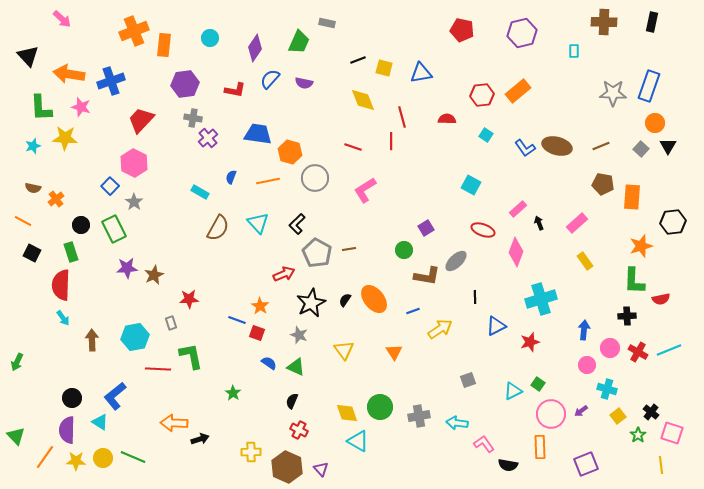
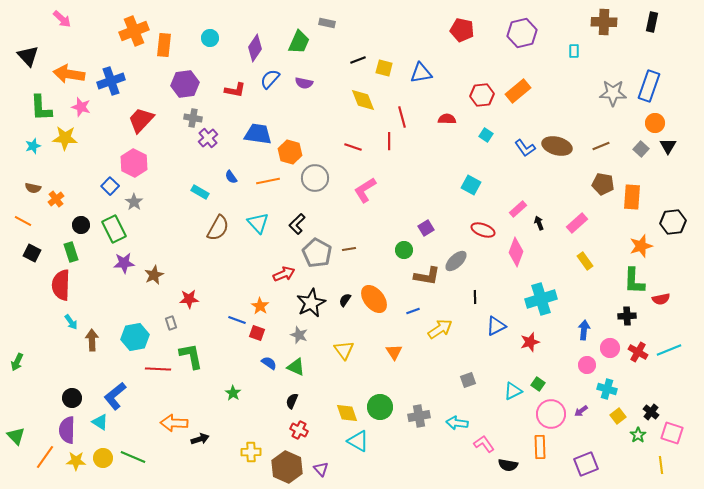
red line at (391, 141): moved 2 px left
blue semicircle at (231, 177): rotated 56 degrees counterclockwise
purple star at (127, 268): moved 3 px left, 5 px up
cyan arrow at (63, 318): moved 8 px right, 4 px down
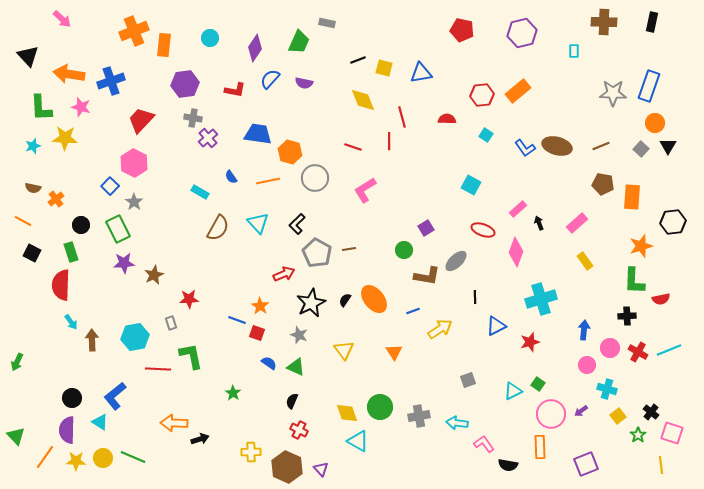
green rectangle at (114, 229): moved 4 px right
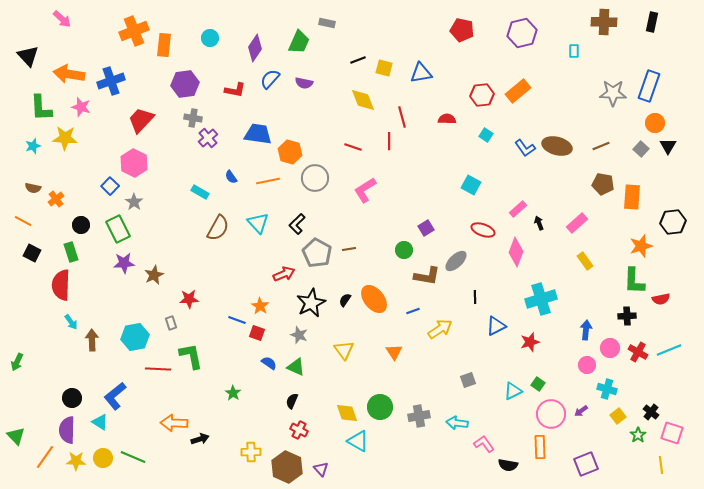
blue arrow at (584, 330): moved 2 px right
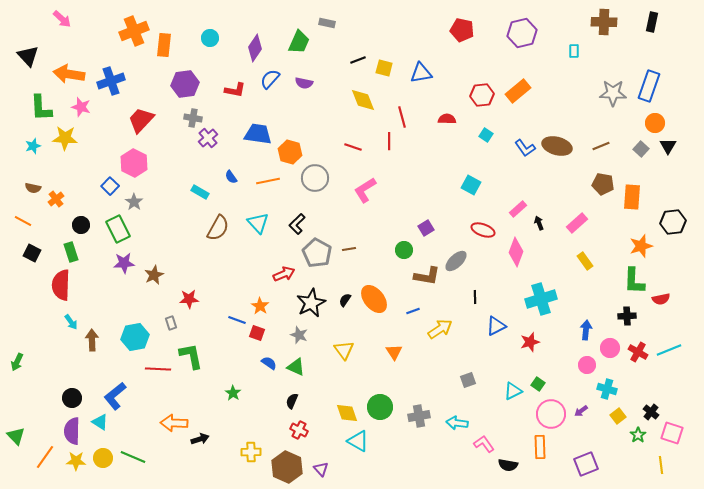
purple semicircle at (67, 430): moved 5 px right, 1 px down
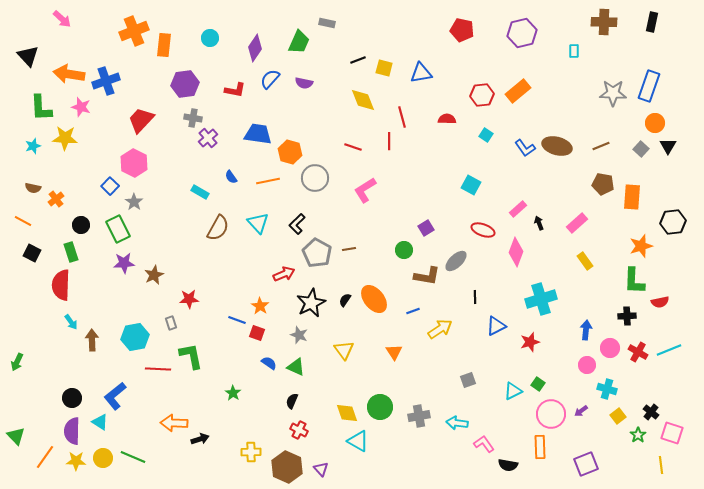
blue cross at (111, 81): moved 5 px left
red semicircle at (661, 299): moved 1 px left, 3 px down
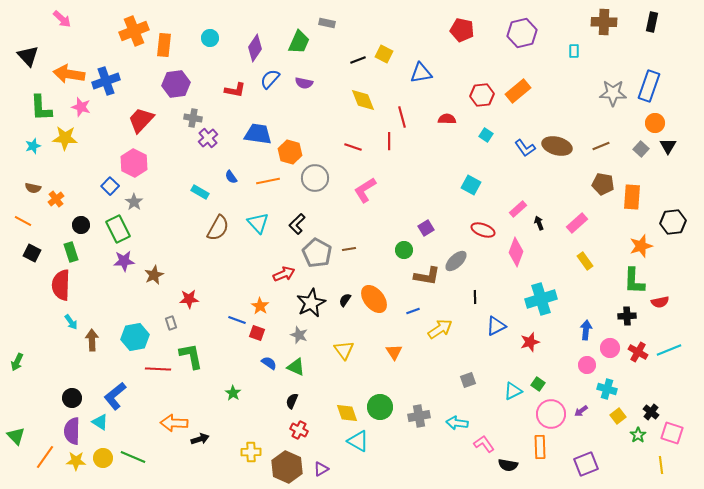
yellow square at (384, 68): moved 14 px up; rotated 12 degrees clockwise
purple hexagon at (185, 84): moved 9 px left
purple star at (124, 263): moved 2 px up
purple triangle at (321, 469): rotated 42 degrees clockwise
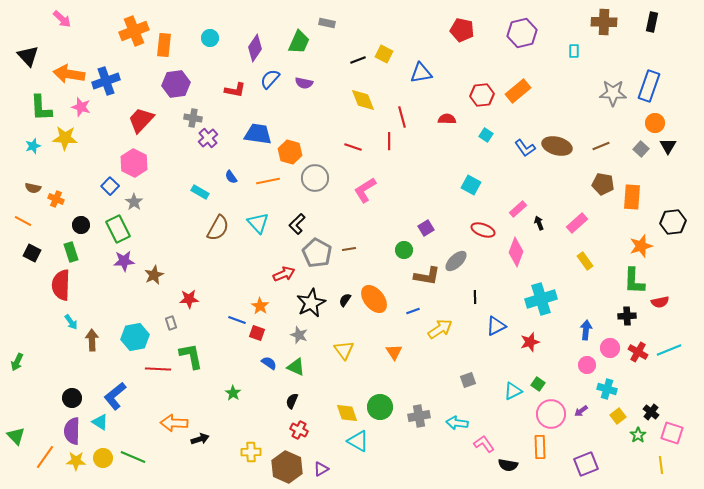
orange cross at (56, 199): rotated 28 degrees counterclockwise
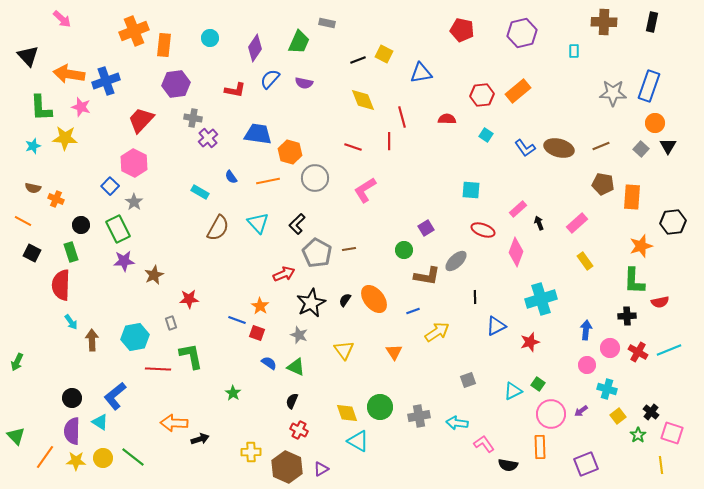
brown ellipse at (557, 146): moved 2 px right, 2 px down
cyan square at (471, 185): moved 5 px down; rotated 24 degrees counterclockwise
yellow arrow at (440, 329): moved 3 px left, 3 px down
green line at (133, 457): rotated 15 degrees clockwise
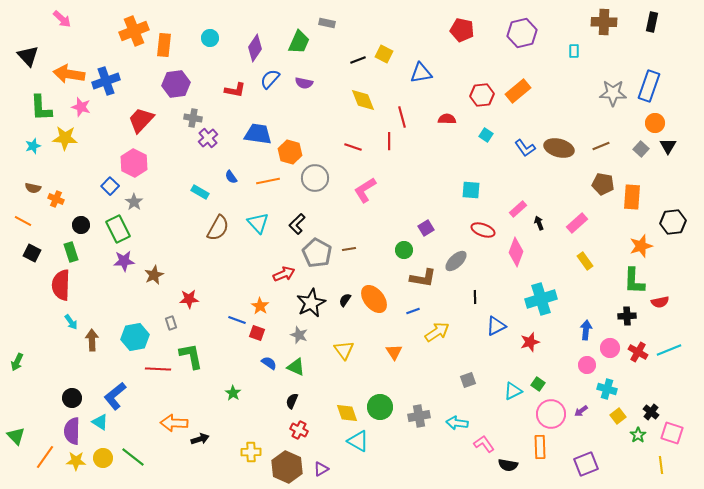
brown L-shape at (427, 276): moved 4 px left, 2 px down
